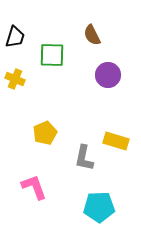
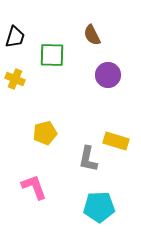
yellow pentagon: rotated 10 degrees clockwise
gray L-shape: moved 4 px right, 1 px down
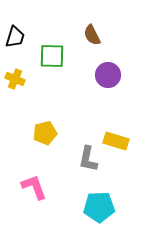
green square: moved 1 px down
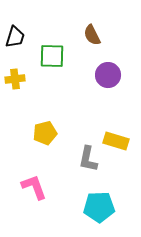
yellow cross: rotated 30 degrees counterclockwise
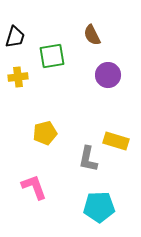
green square: rotated 12 degrees counterclockwise
yellow cross: moved 3 px right, 2 px up
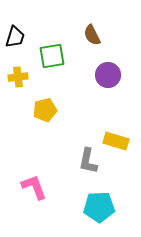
yellow pentagon: moved 23 px up
gray L-shape: moved 2 px down
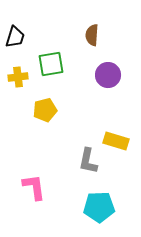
brown semicircle: rotated 30 degrees clockwise
green square: moved 1 px left, 8 px down
pink L-shape: rotated 12 degrees clockwise
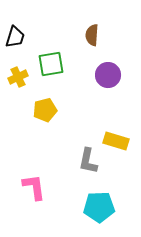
yellow cross: rotated 18 degrees counterclockwise
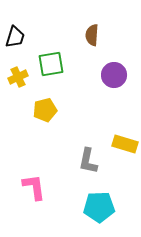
purple circle: moved 6 px right
yellow rectangle: moved 9 px right, 3 px down
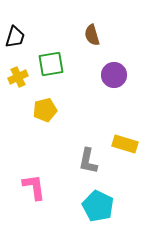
brown semicircle: rotated 20 degrees counterclockwise
cyan pentagon: moved 1 px left, 1 px up; rotated 28 degrees clockwise
